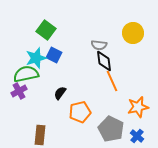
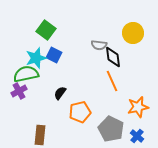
black diamond: moved 9 px right, 4 px up
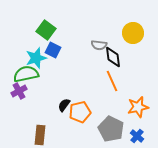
blue square: moved 1 px left, 5 px up
black semicircle: moved 4 px right, 12 px down
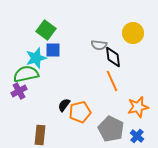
blue square: rotated 28 degrees counterclockwise
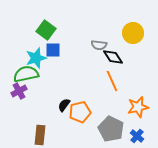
black diamond: rotated 25 degrees counterclockwise
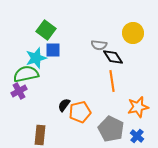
orange line: rotated 15 degrees clockwise
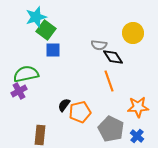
cyan star: moved 41 px up
orange line: moved 3 px left; rotated 10 degrees counterclockwise
orange star: rotated 10 degrees clockwise
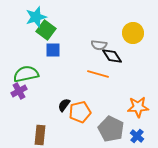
black diamond: moved 1 px left, 1 px up
orange line: moved 11 px left, 7 px up; rotated 55 degrees counterclockwise
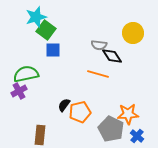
orange star: moved 10 px left, 7 px down
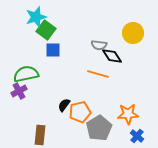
gray pentagon: moved 12 px left, 1 px up; rotated 15 degrees clockwise
